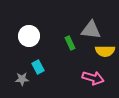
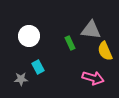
yellow semicircle: rotated 66 degrees clockwise
gray star: moved 1 px left
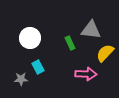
white circle: moved 1 px right, 2 px down
yellow semicircle: moved 2 px down; rotated 66 degrees clockwise
pink arrow: moved 7 px left, 4 px up; rotated 15 degrees counterclockwise
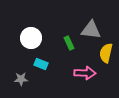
white circle: moved 1 px right
green rectangle: moved 1 px left
yellow semicircle: moved 1 px right; rotated 30 degrees counterclockwise
cyan rectangle: moved 3 px right, 3 px up; rotated 40 degrees counterclockwise
pink arrow: moved 1 px left, 1 px up
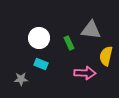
white circle: moved 8 px right
yellow semicircle: moved 3 px down
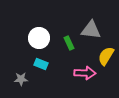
yellow semicircle: rotated 18 degrees clockwise
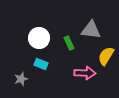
gray star: rotated 16 degrees counterclockwise
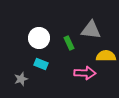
yellow semicircle: rotated 60 degrees clockwise
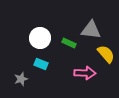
white circle: moved 1 px right
green rectangle: rotated 40 degrees counterclockwise
yellow semicircle: moved 2 px up; rotated 48 degrees clockwise
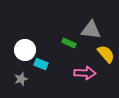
white circle: moved 15 px left, 12 px down
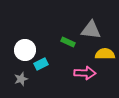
green rectangle: moved 1 px left, 1 px up
yellow semicircle: moved 1 px left; rotated 48 degrees counterclockwise
cyan rectangle: rotated 48 degrees counterclockwise
